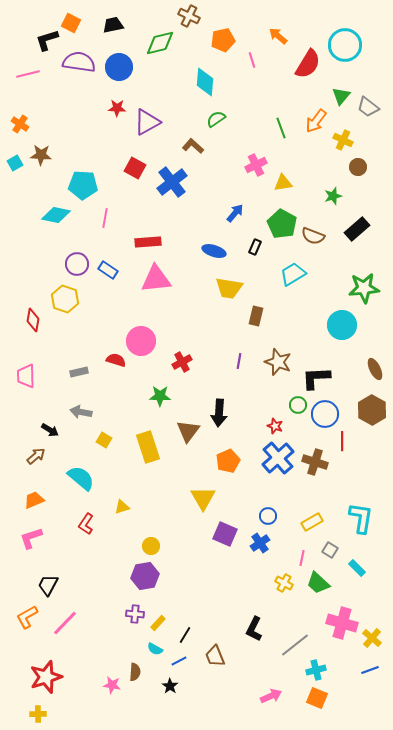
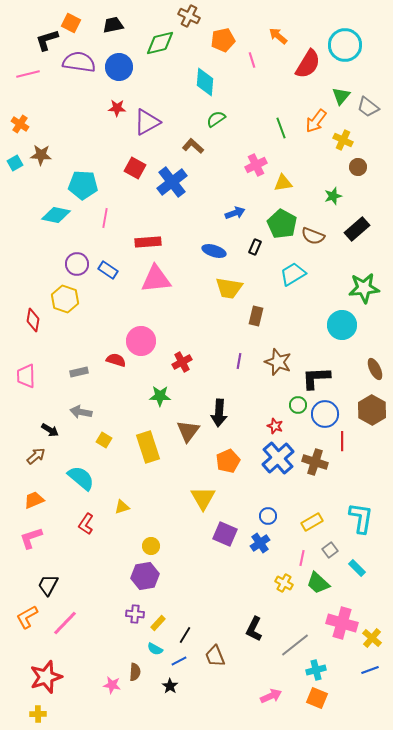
blue arrow at (235, 213): rotated 30 degrees clockwise
gray square at (330, 550): rotated 21 degrees clockwise
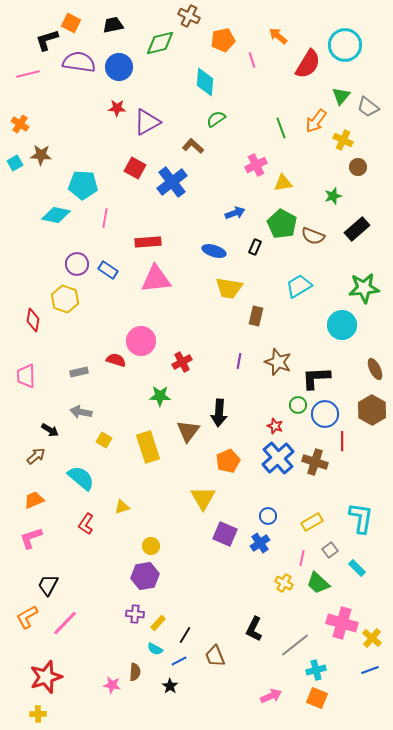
cyan trapezoid at (293, 274): moved 6 px right, 12 px down
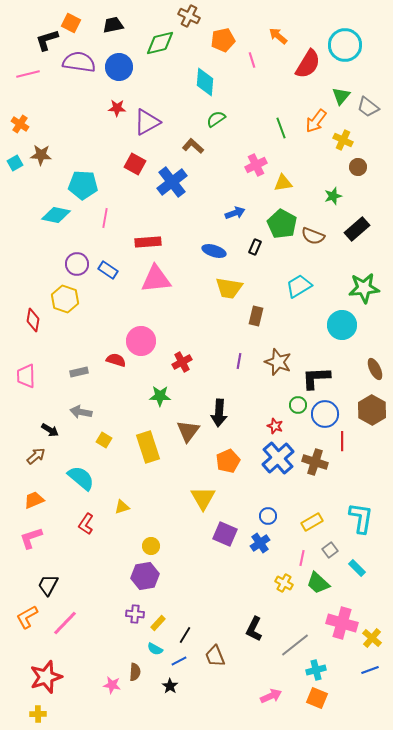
red square at (135, 168): moved 4 px up
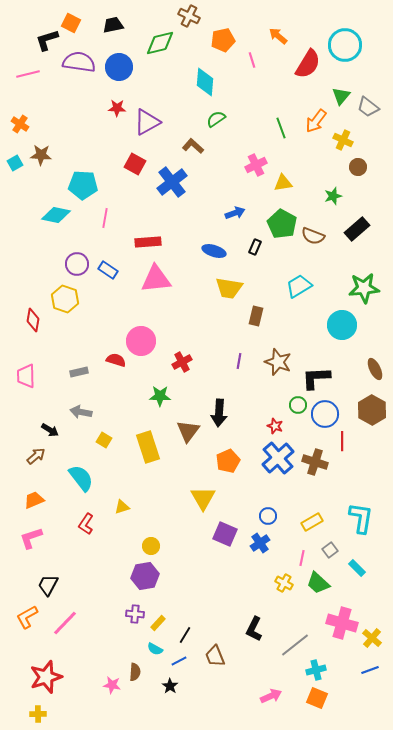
cyan semicircle at (81, 478): rotated 12 degrees clockwise
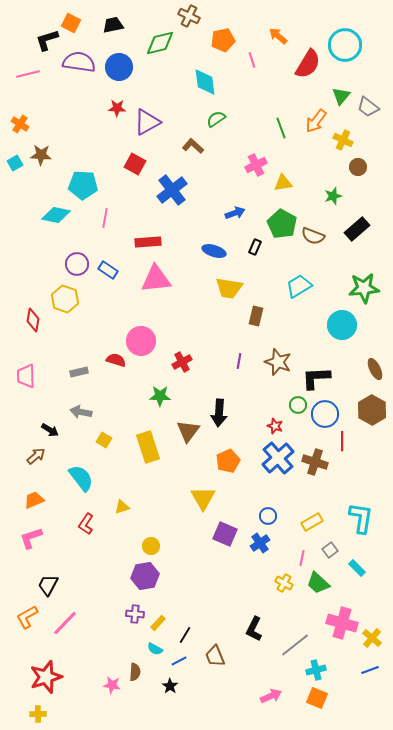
cyan diamond at (205, 82): rotated 12 degrees counterclockwise
blue cross at (172, 182): moved 8 px down
